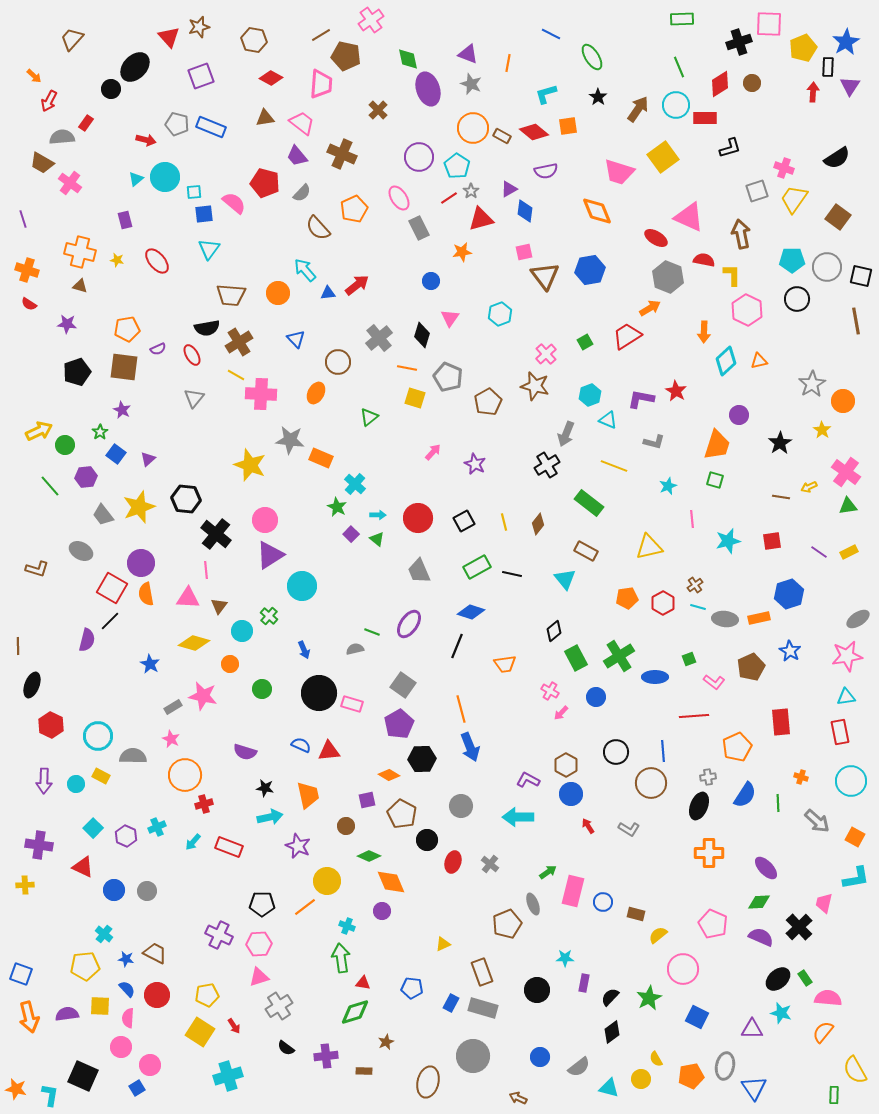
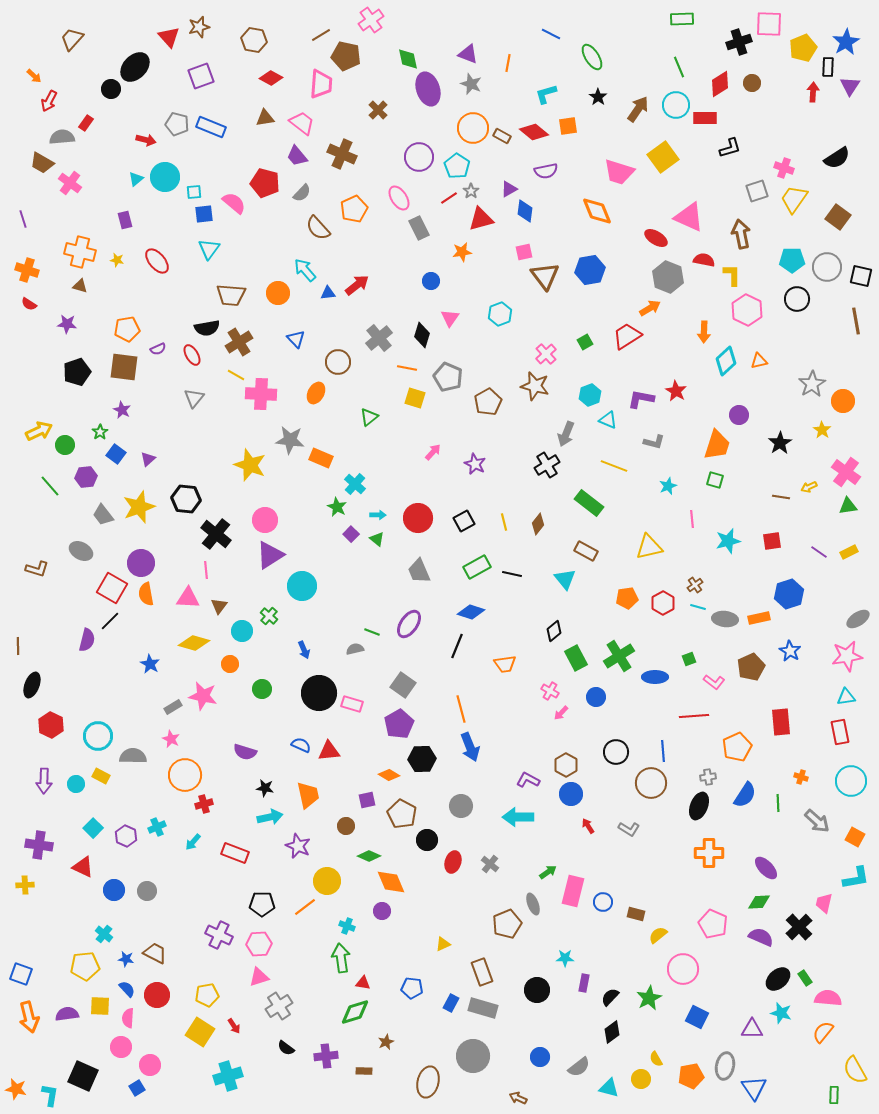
red rectangle at (229, 847): moved 6 px right, 6 px down
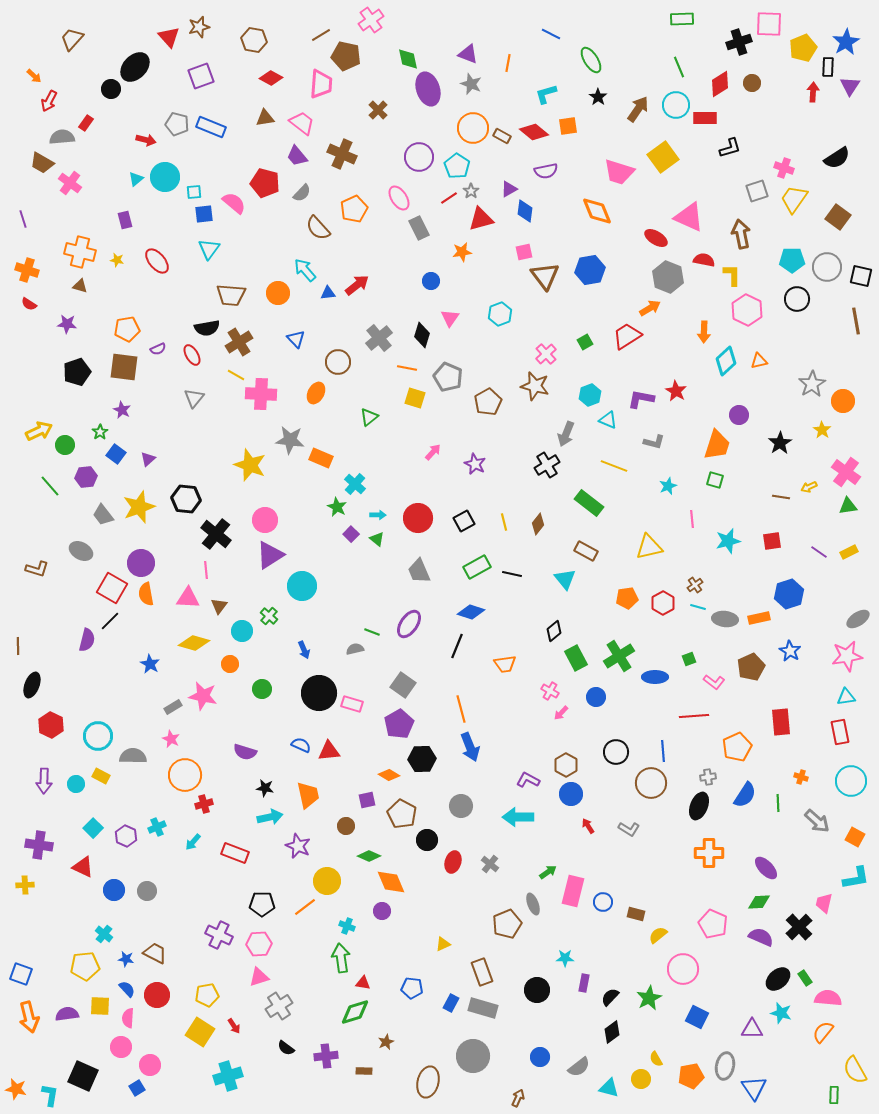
green ellipse at (592, 57): moved 1 px left, 3 px down
brown arrow at (518, 1098): rotated 90 degrees clockwise
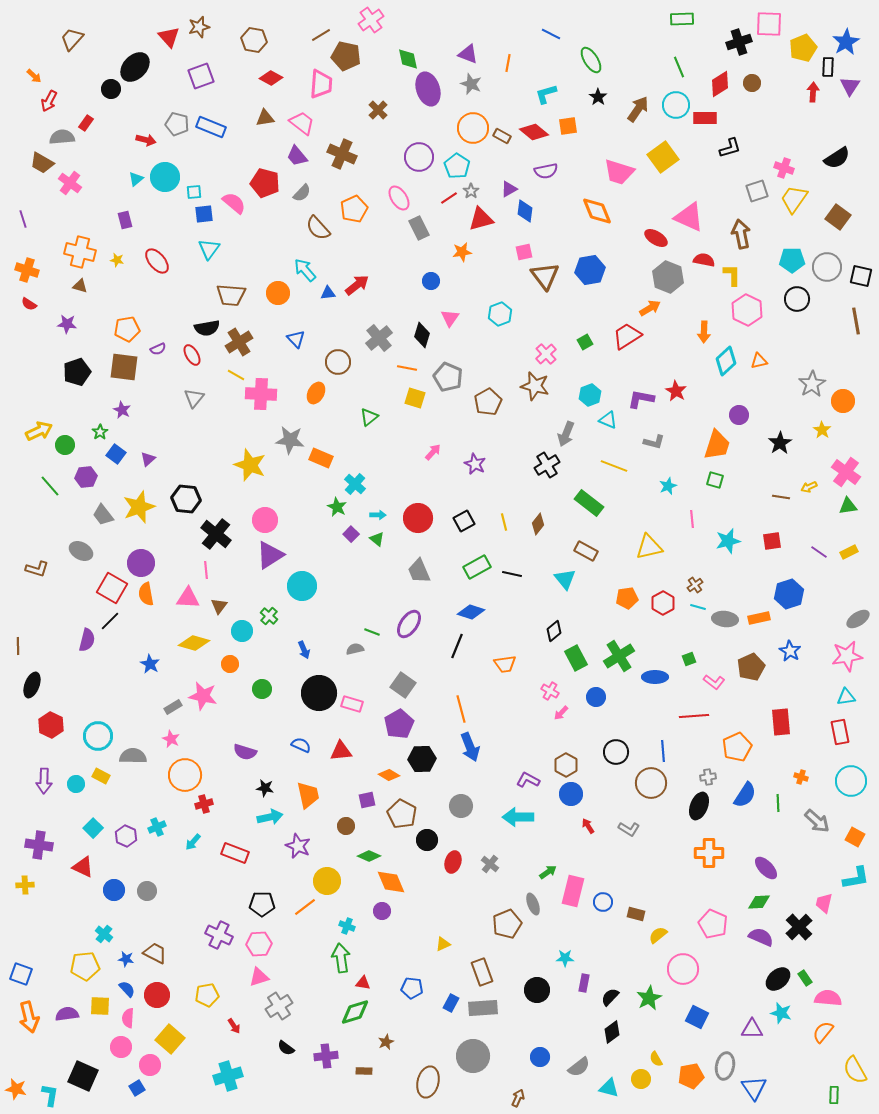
red triangle at (329, 751): moved 12 px right
gray rectangle at (483, 1008): rotated 20 degrees counterclockwise
yellow square at (200, 1032): moved 30 px left, 7 px down; rotated 8 degrees clockwise
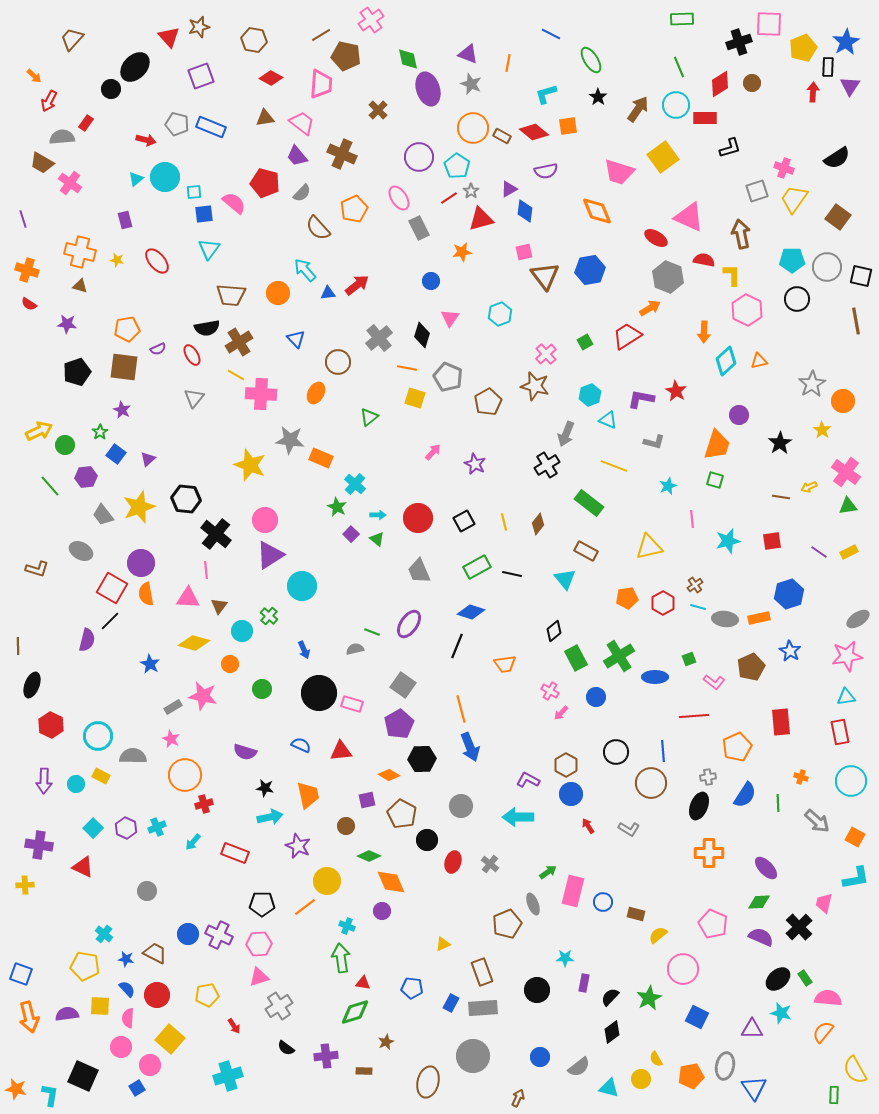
purple hexagon at (126, 836): moved 8 px up
blue circle at (114, 890): moved 74 px right, 44 px down
yellow pentagon at (85, 966): rotated 16 degrees clockwise
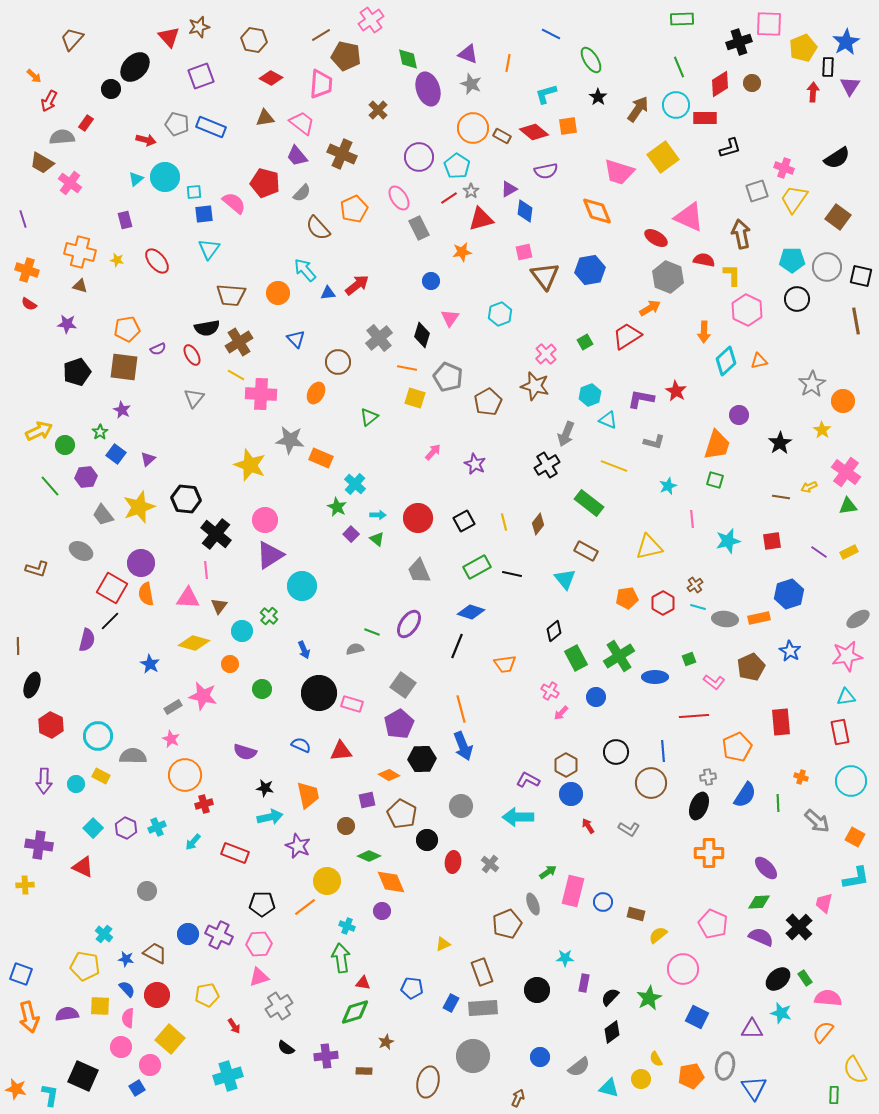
blue arrow at (470, 747): moved 7 px left, 1 px up
red ellipse at (453, 862): rotated 10 degrees counterclockwise
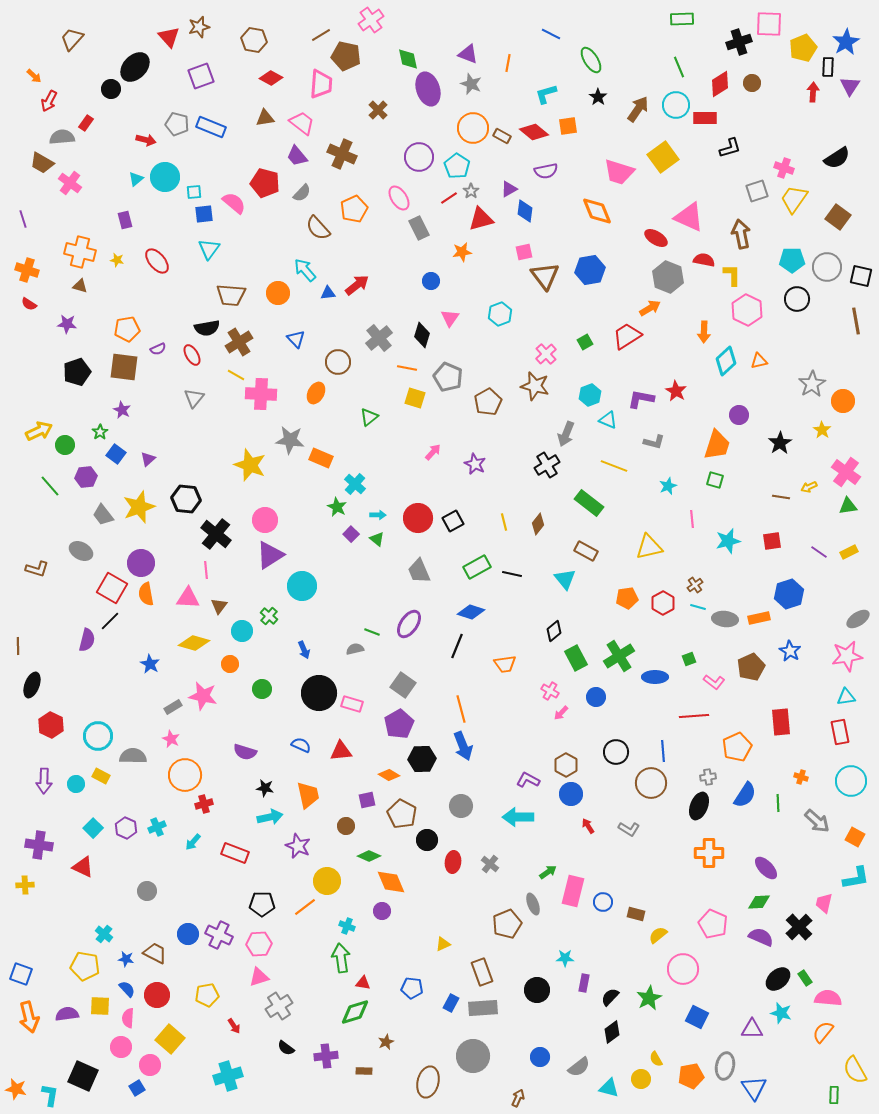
black square at (464, 521): moved 11 px left
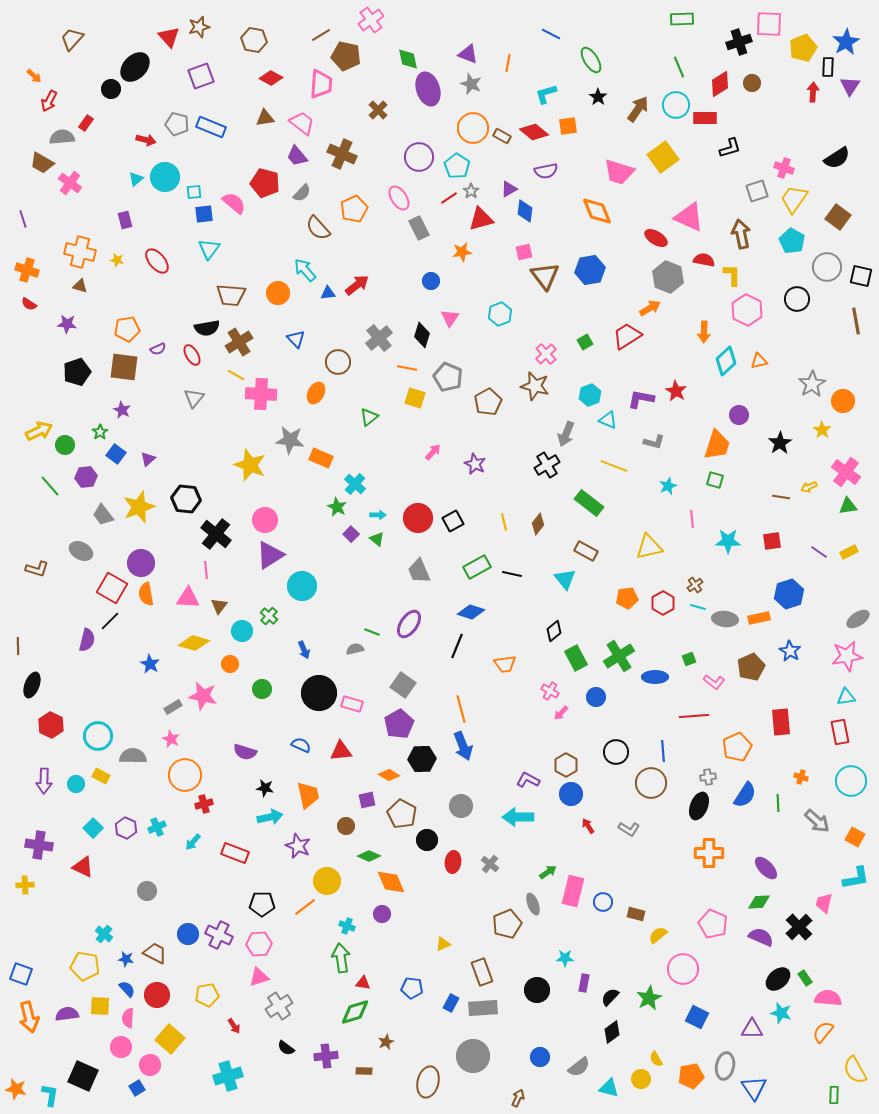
cyan pentagon at (792, 260): moved 19 px up; rotated 30 degrees clockwise
cyan star at (728, 541): rotated 15 degrees clockwise
purple circle at (382, 911): moved 3 px down
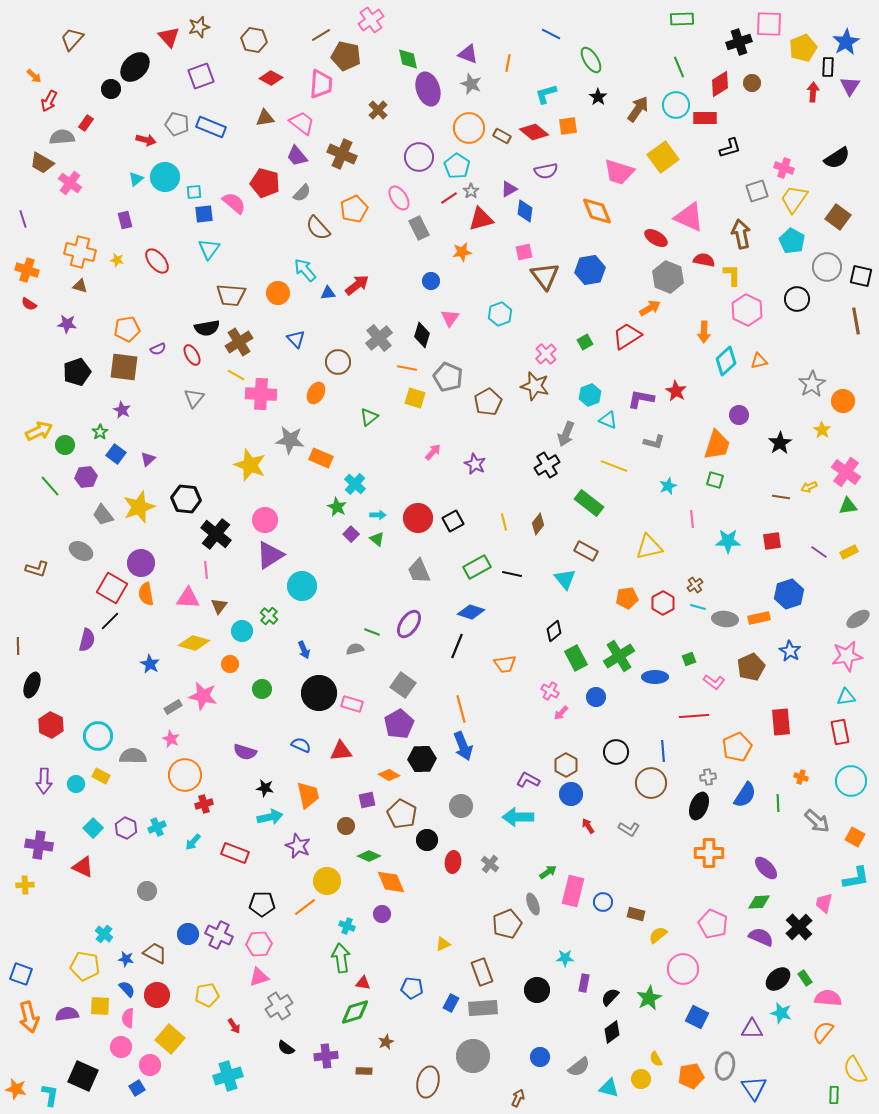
orange circle at (473, 128): moved 4 px left
